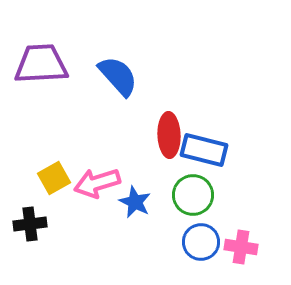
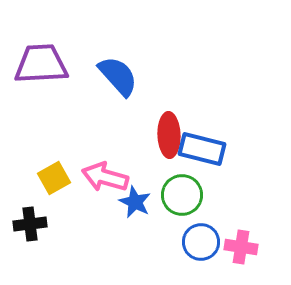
blue rectangle: moved 2 px left, 1 px up
pink arrow: moved 8 px right, 6 px up; rotated 33 degrees clockwise
green circle: moved 11 px left
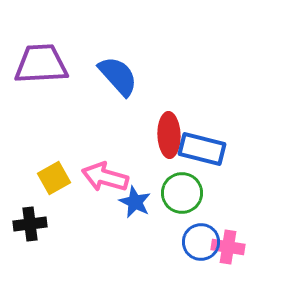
green circle: moved 2 px up
pink cross: moved 13 px left
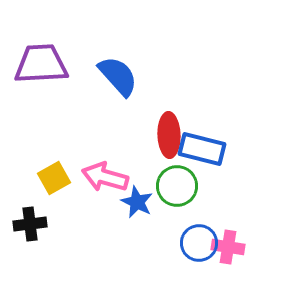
green circle: moved 5 px left, 7 px up
blue star: moved 2 px right
blue circle: moved 2 px left, 1 px down
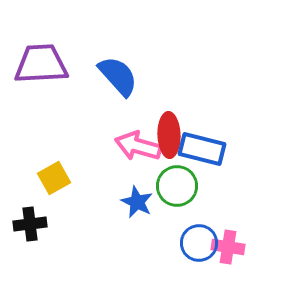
pink arrow: moved 33 px right, 31 px up
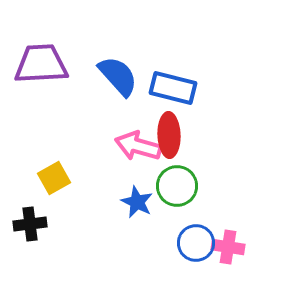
blue rectangle: moved 29 px left, 61 px up
blue circle: moved 3 px left
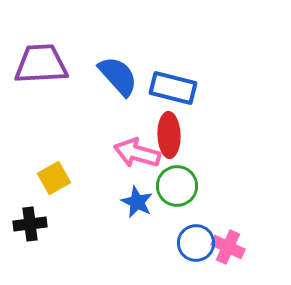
pink arrow: moved 1 px left, 7 px down
pink cross: rotated 16 degrees clockwise
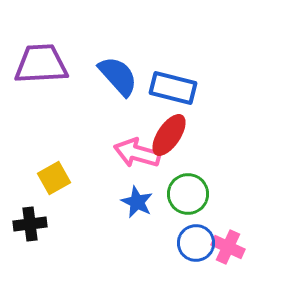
red ellipse: rotated 36 degrees clockwise
green circle: moved 11 px right, 8 px down
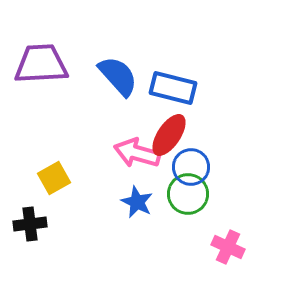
blue circle: moved 5 px left, 76 px up
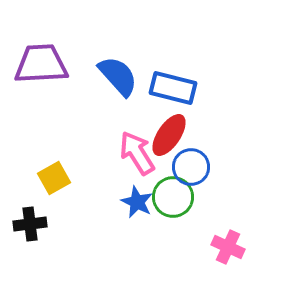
pink arrow: rotated 42 degrees clockwise
green circle: moved 15 px left, 3 px down
